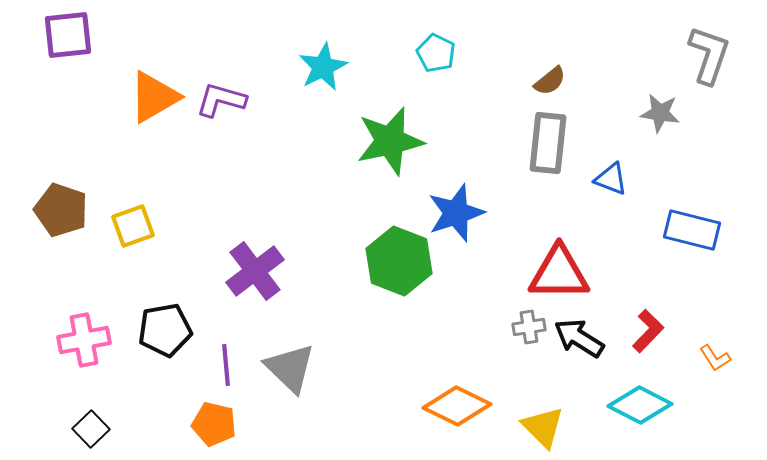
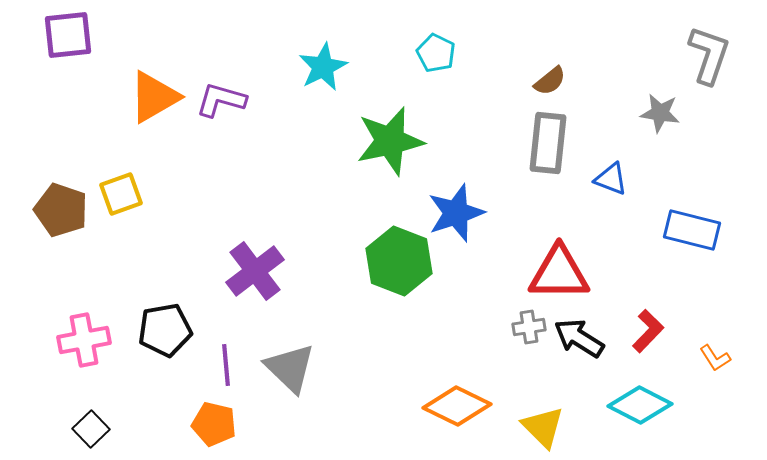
yellow square: moved 12 px left, 32 px up
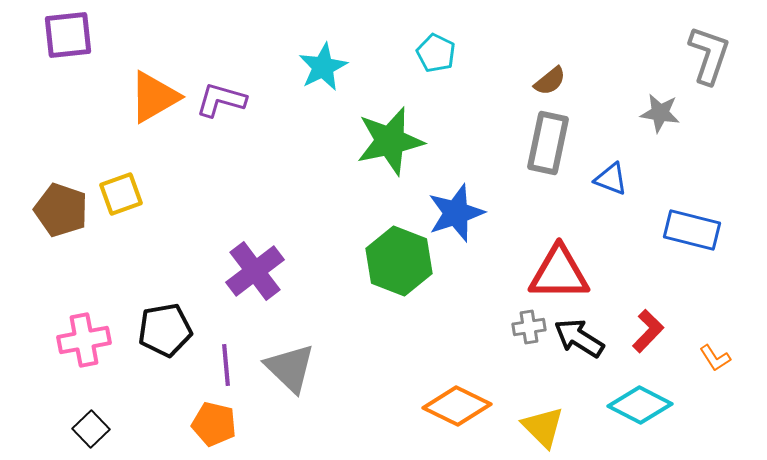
gray rectangle: rotated 6 degrees clockwise
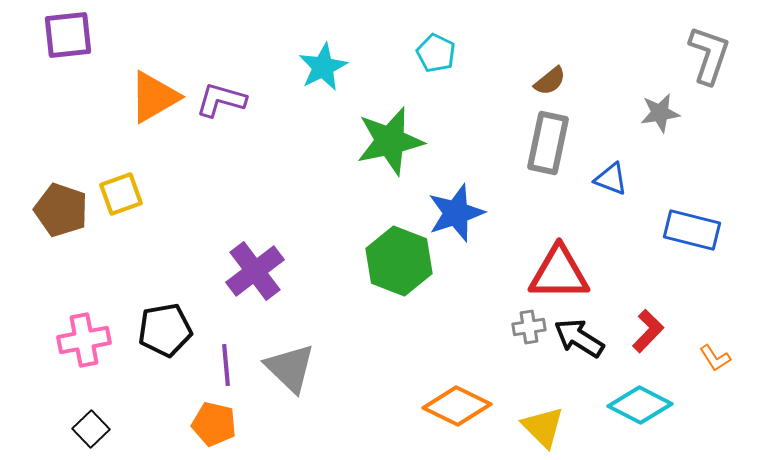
gray star: rotated 18 degrees counterclockwise
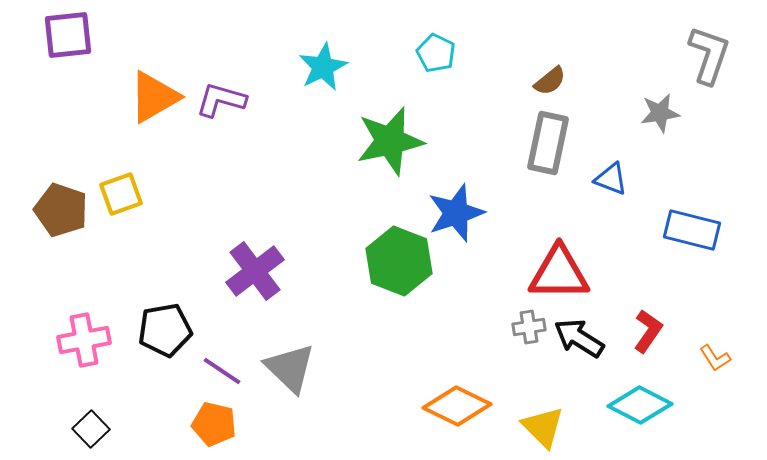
red L-shape: rotated 9 degrees counterclockwise
purple line: moved 4 px left, 6 px down; rotated 51 degrees counterclockwise
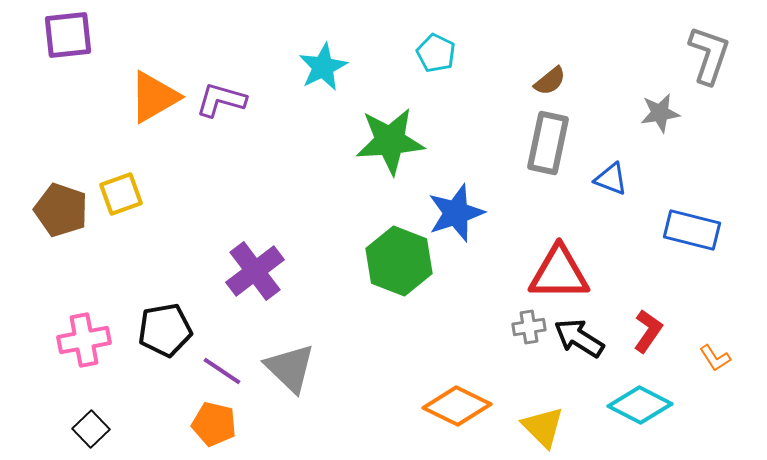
green star: rotated 8 degrees clockwise
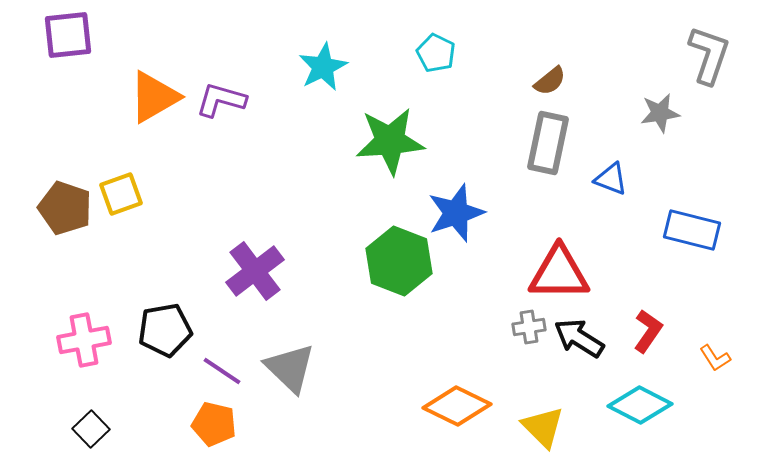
brown pentagon: moved 4 px right, 2 px up
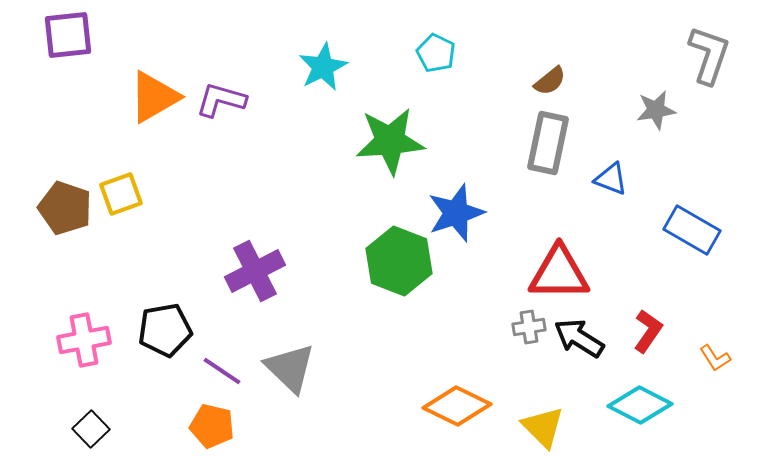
gray star: moved 4 px left, 3 px up
blue rectangle: rotated 16 degrees clockwise
purple cross: rotated 10 degrees clockwise
orange pentagon: moved 2 px left, 2 px down
